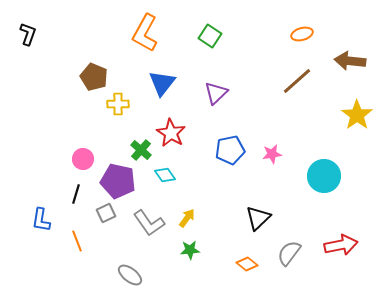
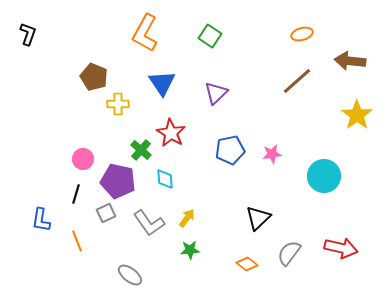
blue triangle: rotated 12 degrees counterclockwise
cyan diamond: moved 4 px down; rotated 30 degrees clockwise
red arrow: moved 3 px down; rotated 24 degrees clockwise
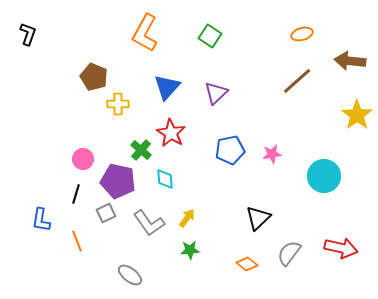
blue triangle: moved 5 px right, 4 px down; rotated 16 degrees clockwise
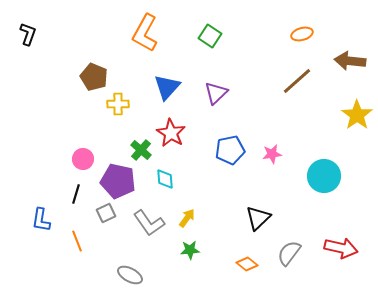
gray ellipse: rotated 10 degrees counterclockwise
